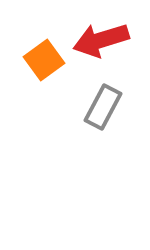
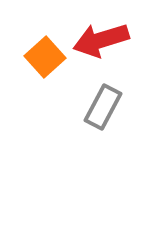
orange square: moved 1 px right, 3 px up; rotated 6 degrees counterclockwise
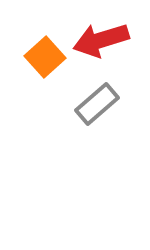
gray rectangle: moved 6 px left, 3 px up; rotated 21 degrees clockwise
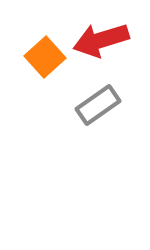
gray rectangle: moved 1 px right, 1 px down; rotated 6 degrees clockwise
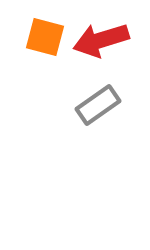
orange square: moved 20 px up; rotated 33 degrees counterclockwise
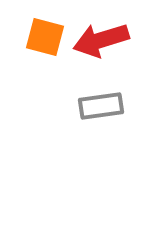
gray rectangle: moved 3 px right, 1 px down; rotated 27 degrees clockwise
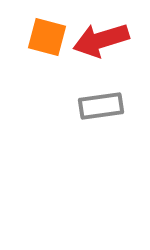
orange square: moved 2 px right
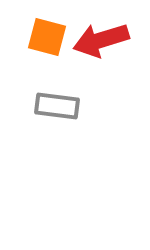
gray rectangle: moved 44 px left; rotated 15 degrees clockwise
